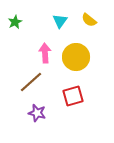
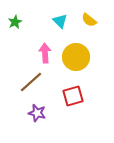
cyan triangle: rotated 21 degrees counterclockwise
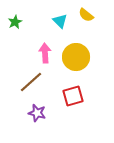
yellow semicircle: moved 3 px left, 5 px up
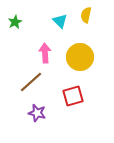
yellow semicircle: rotated 63 degrees clockwise
yellow circle: moved 4 px right
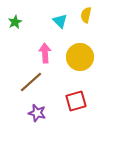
red square: moved 3 px right, 5 px down
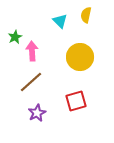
green star: moved 15 px down
pink arrow: moved 13 px left, 2 px up
purple star: rotated 30 degrees clockwise
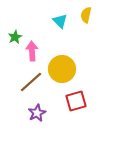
yellow circle: moved 18 px left, 12 px down
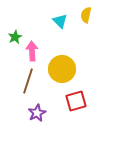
brown line: moved 3 px left, 1 px up; rotated 30 degrees counterclockwise
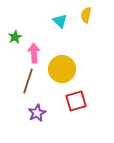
pink arrow: moved 2 px right, 2 px down
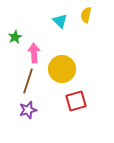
purple star: moved 9 px left, 3 px up; rotated 12 degrees clockwise
